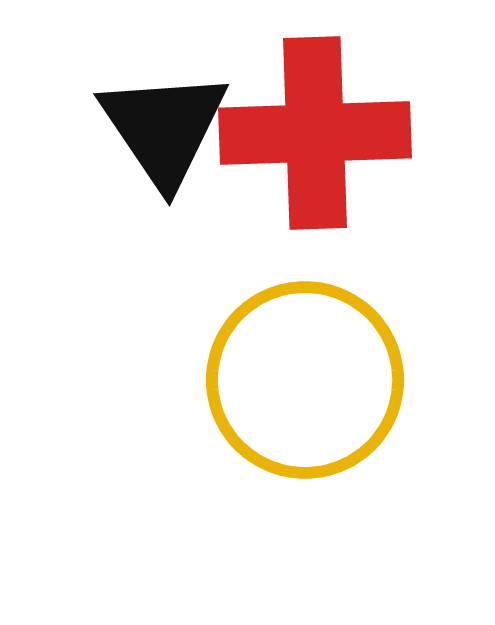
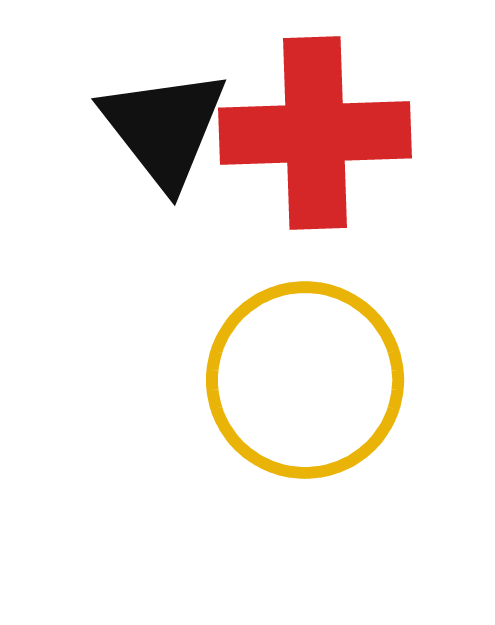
black triangle: rotated 4 degrees counterclockwise
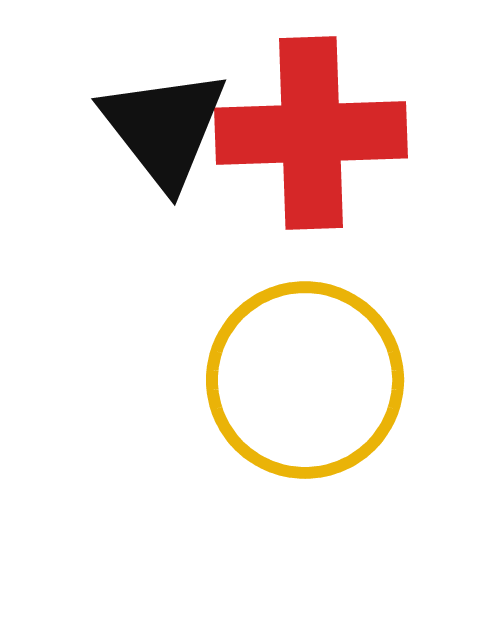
red cross: moved 4 px left
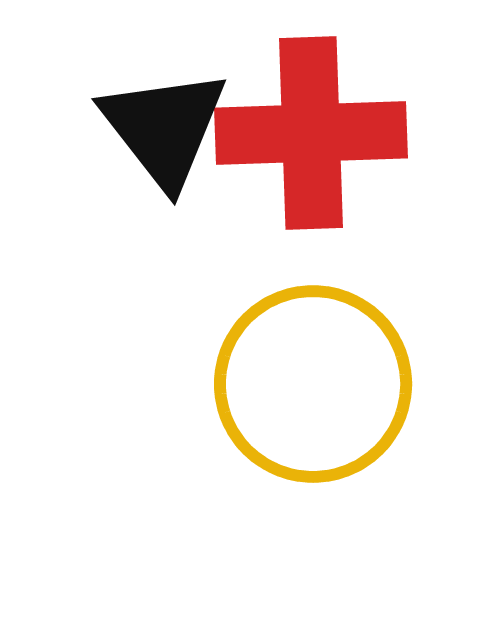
yellow circle: moved 8 px right, 4 px down
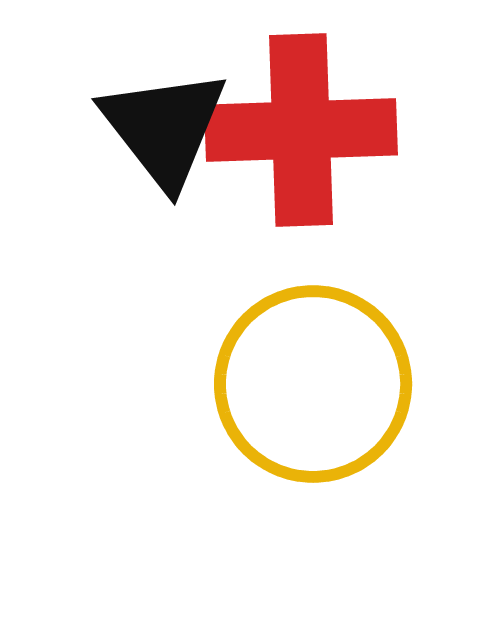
red cross: moved 10 px left, 3 px up
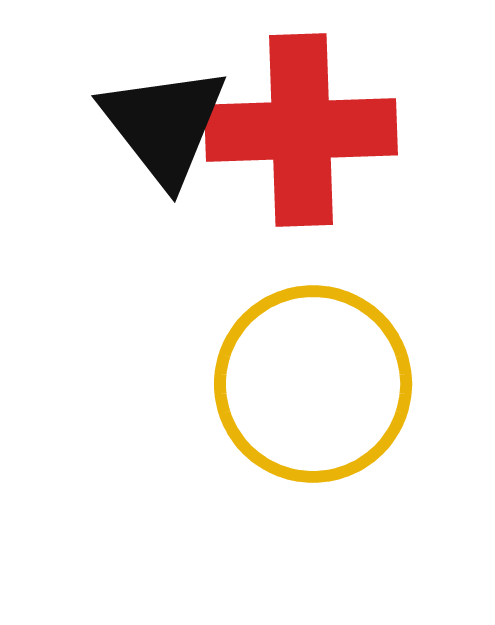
black triangle: moved 3 px up
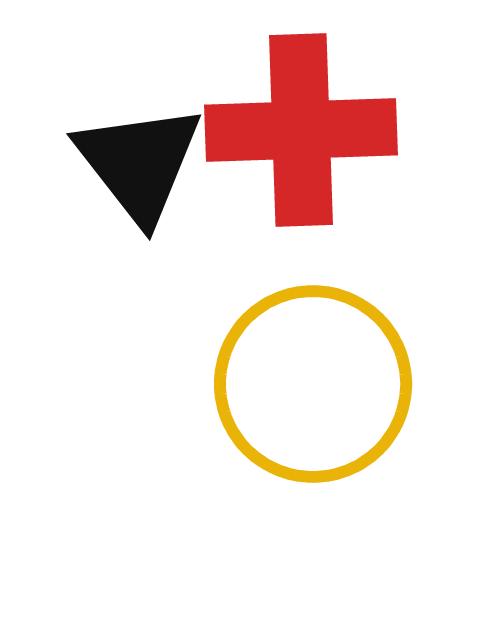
black triangle: moved 25 px left, 38 px down
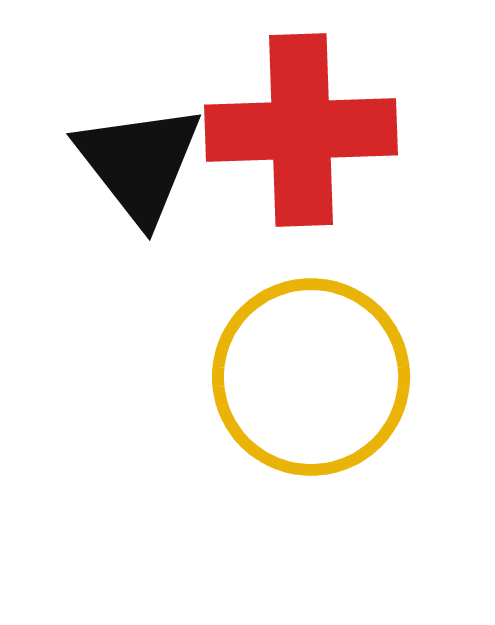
yellow circle: moved 2 px left, 7 px up
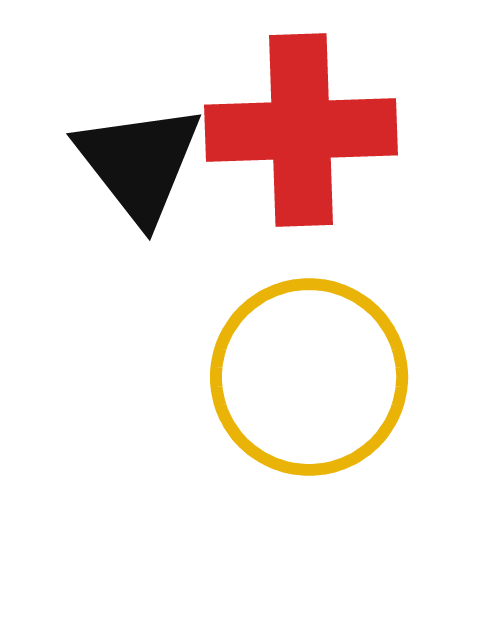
yellow circle: moved 2 px left
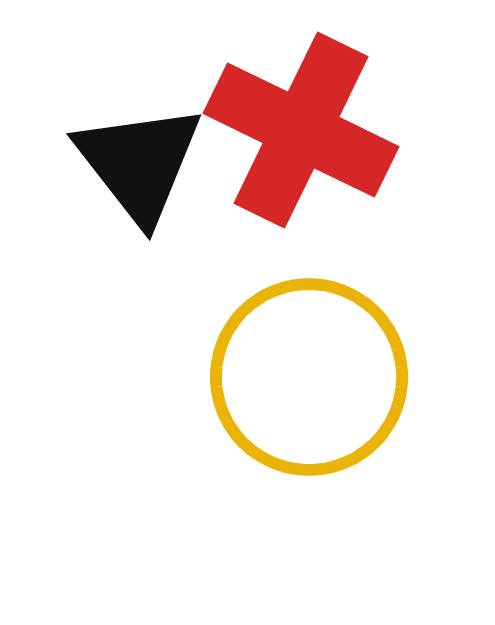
red cross: rotated 28 degrees clockwise
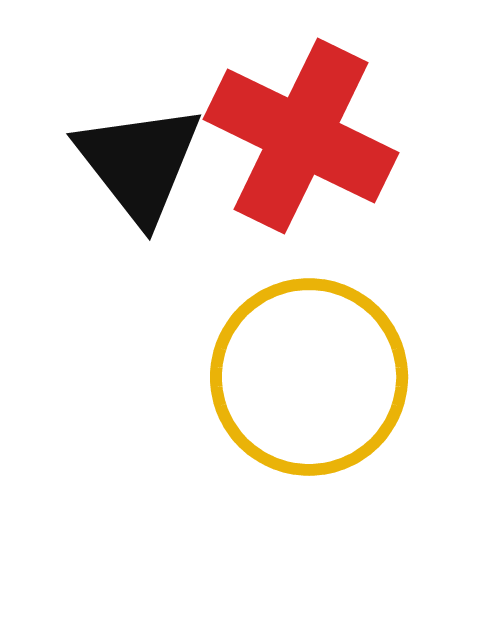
red cross: moved 6 px down
